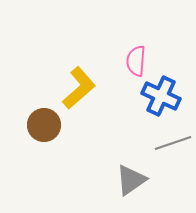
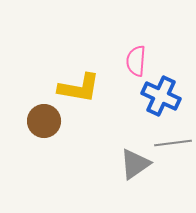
yellow L-shape: rotated 51 degrees clockwise
brown circle: moved 4 px up
gray line: rotated 12 degrees clockwise
gray triangle: moved 4 px right, 16 px up
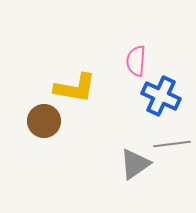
yellow L-shape: moved 4 px left
gray line: moved 1 px left, 1 px down
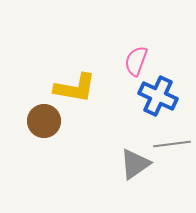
pink semicircle: rotated 16 degrees clockwise
blue cross: moved 3 px left
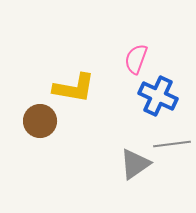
pink semicircle: moved 2 px up
yellow L-shape: moved 1 px left
brown circle: moved 4 px left
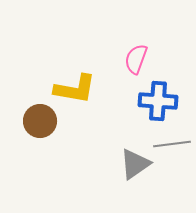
yellow L-shape: moved 1 px right, 1 px down
blue cross: moved 5 px down; rotated 21 degrees counterclockwise
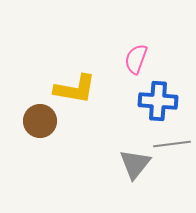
gray triangle: rotated 16 degrees counterclockwise
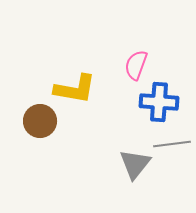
pink semicircle: moved 6 px down
blue cross: moved 1 px right, 1 px down
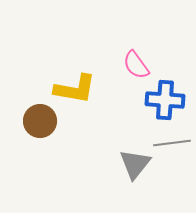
pink semicircle: rotated 56 degrees counterclockwise
blue cross: moved 6 px right, 2 px up
gray line: moved 1 px up
